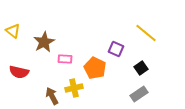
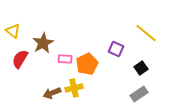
brown star: moved 1 px left, 1 px down
orange pentagon: moved 8 px left, 4 px up; rotated 20 degrees clockwise
red semicircle: moved 1 px right, 13 px up; rotated 108 degrees clockwise
brown arrow: moved 3 px up; rotated 84 degrees counterclockwise
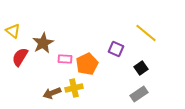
red semicircle: moved 2 px up
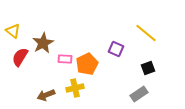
black square: moved 7 px right; rotated 16 degrees clockwise
yellow cross: moved 1 px right
brown arrow: moved 6 px left, 2 px down
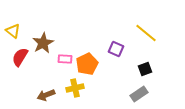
black square: moved 3 px left, 1 px down
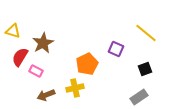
yellow triangle: rotated 21 degrees counterclockwise
pink rectangle: moved 29 px left, 12 px down; rotated 24 degrees clockwise
gray rectangle: moved 3 px down
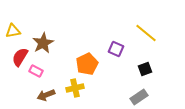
yellow triangle: rotated 28 degrees counterclockwise
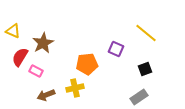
yellow triangle: rotated 35 degrees clockwise
orange pentagon: rotated 20 degrees clockwise
